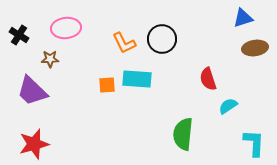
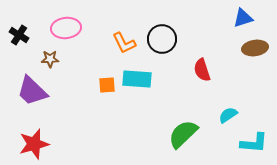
red semicircle: moved 6 px left, 9 px up
cyan semicircle: moved 9 px down
green semicircle: rotated 40 degrees clockwise
cyan L-shape: rotated 92 degrees clockwise
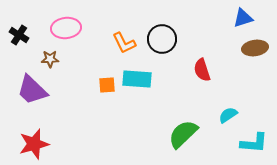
purple trapezoid: moved 1 px up
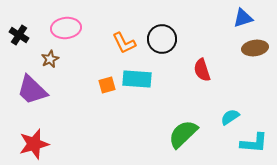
brown star: rotated 24 degrees counterclockwise
orange square: rotated 12 degrees counterclockwise
cyan semicircle: moved 2 px right, 2 px down
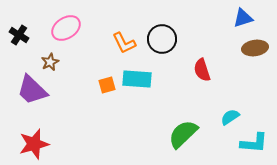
pink ellipse: rotated 28 degrees counterclockwise
brown star: moved 3 px down
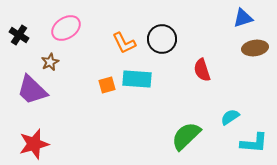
green semicircle: moved 3 px right, 2 px down
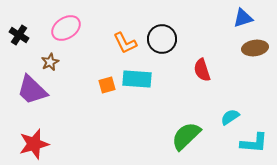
orange L-shape: moved 1 px right
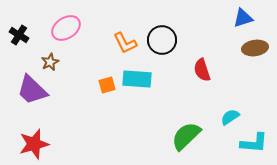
black circle: moved 1 px down
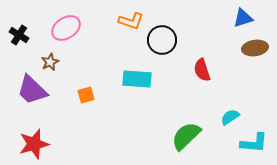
orange L-shape: moved 6 px right, 22 px up; rotated 45 degrees counterclockwise
orange square: moved 21 px left, 10 px down
